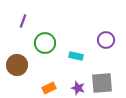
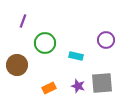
purple star: moved 2 px up
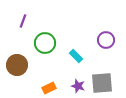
cyan rectangle: rotated 32 degrees clockwise
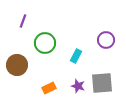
cyan rectangle: rotated 72 degrees clockwise
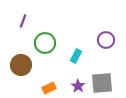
brown circle: moved 4 px right
purple star: rotated 16 degrees clockwise
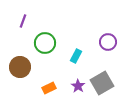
purple circle: moved 2 px right, 2 px down
brown circle: moved 1 px left, 2 px down
gray square: rotated 25 degrees counterclockwise
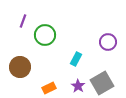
green circle: moved 8 px up
cyan rectangle: moved 3 px down
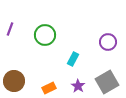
purple line: moved 13 px left, 8 px down
cyan rectangle: moved 3 px left
brown circle: moved 6 px left, 14 px down
gray square: moved 5 px right, 1 px up
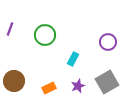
purple star: rotated 16 degrees clockwise
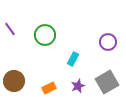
purple line: rotated 56 degrees counterclockwise
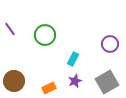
purple circle: moved 2 px right, 2 px down
purple star: moved 3 px left, 5 px up
